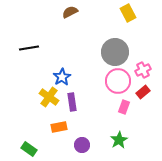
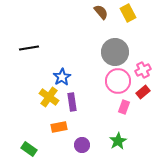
brown semicircle: moved 31 px right; rotated 77 degrees clockwise
green star: moved 1 px left, 1 px down
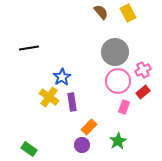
orange rectangle: moved 30 px right; rotated 35 degrees counterclockwise
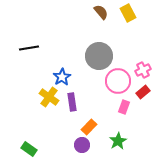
gray circle: moved 16 px left, 4 px down
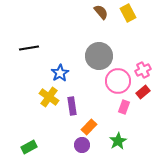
blue star: moved 2 px left, 4 px up
purple rectangle: moved 4 px down
green rectangle: moved 2 px up; rotated 63 degrees counterclockwise
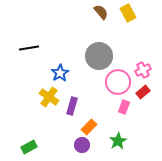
pink circle: moved 1 px down
purple rectangle: rotated 24 degrees clockwise
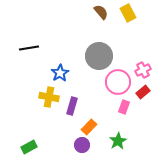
yellow cross: rotated 24 degrees counterclockwise
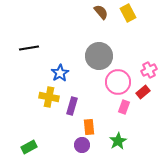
pink cross: moved 6 px right
orange rectangle: rotated 49 degrees counterclockwise
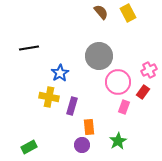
red rectangle: rotated 16 degrees counterclockwise
